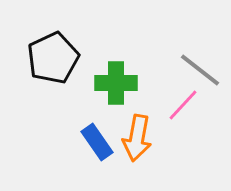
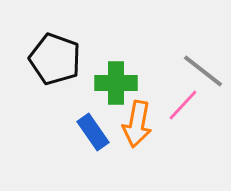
black pentagon: moved 2 px right, 1 px down; rotated 27 degrees counterclockwise
gray line: moved 3 px right, 1 px down
orange arrow: moved 14 px up
blue rectangle: moved 4 px left, 10 px up
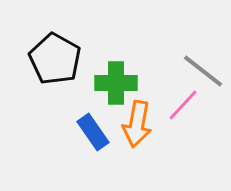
black pentagon: rotated 9 degrees clockwise
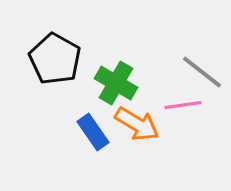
gray line: moved 1 px left, 1 px down
green cross: rotated 30 degrees clockwise
pink line: rotated 39 degrees clockwise
orange arrow: rotated 69 degrees counterclockwise
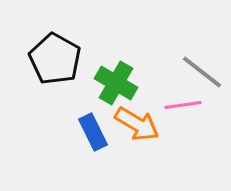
blue rectangle: rotated 9 degrees clockwise
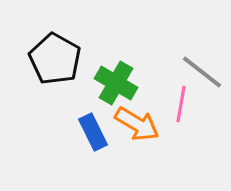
pink line: moved 2 px left, 1 px up; rotated 72 degrees counterclockwise
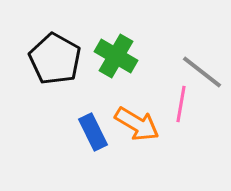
green cross: moved 27 px up
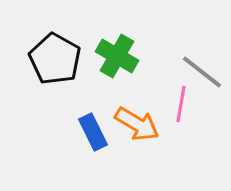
green cross: moved 1 px right
